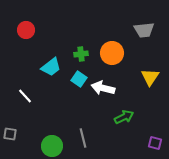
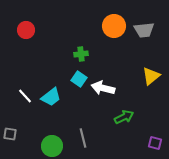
orange circle: moved 2 px right, 27 px up
cyan trapezoid: moved 30 px down
yellow triangle: moved 1 px right, 1 px up; rotated 18 degrees clockwise
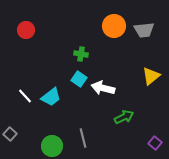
green cross: rotated 16 degrees clockwise
gray square: rotated 32 degrees clockwise
purple square: rotated 24 degrees clockwise
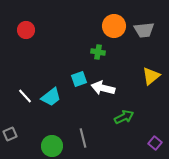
green cross: moved 17 px right, 2 px up
cyan square: rotated 35 degrees clockwise
gray square: rotated 24 degrees clockwise
